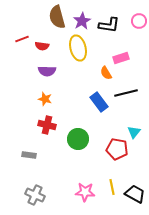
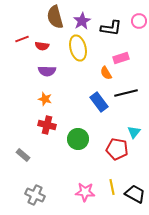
brown semicircle: moved 2 px left
black L-shape: moved 2 px right, 3 px down
gray rectangle: moved 6 px left; rotated 32 degrees clockwise
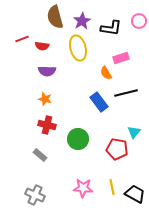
gray rectangle: moved 17 px right
pink star: moved 2 px left, 4 px up
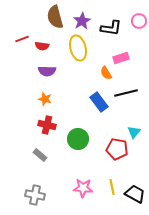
gray cross: rotated 12 degrees counterclockwise
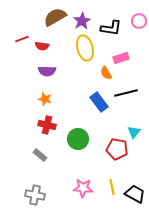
brown semicircle: rotated 75 degrees clockwise
yellow ellipse: moved 7 px right
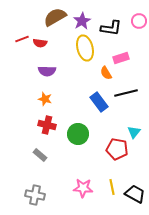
red semicircle: moved 2 px left, 3 px up
green circle: moved 5 px up
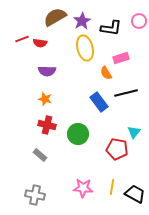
yellow line: rotated 21 degrees clockwise
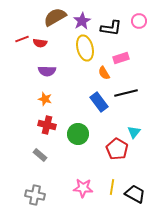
orange semicircle: moved 2 px left
red pentagon: rotated 20 degrees clockwise
